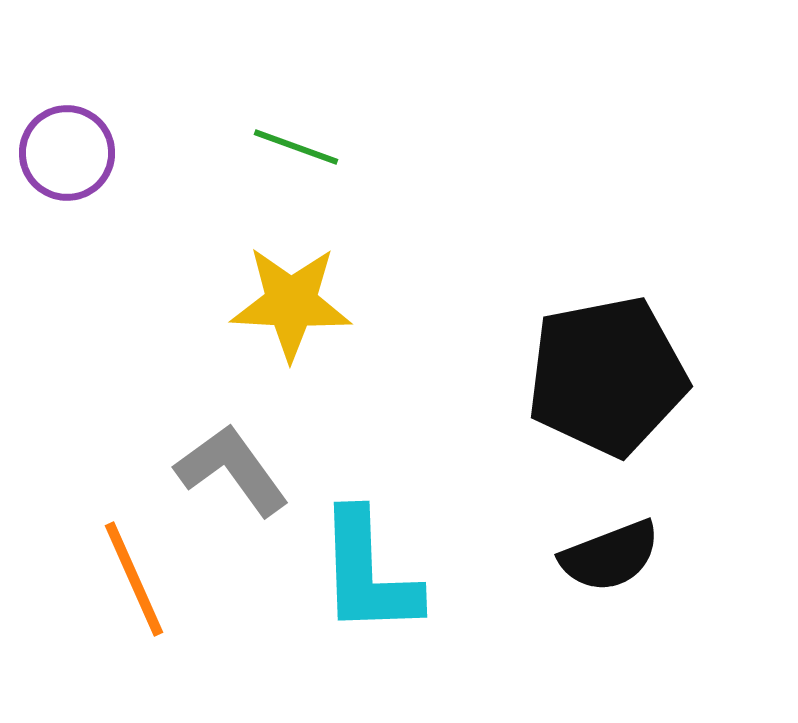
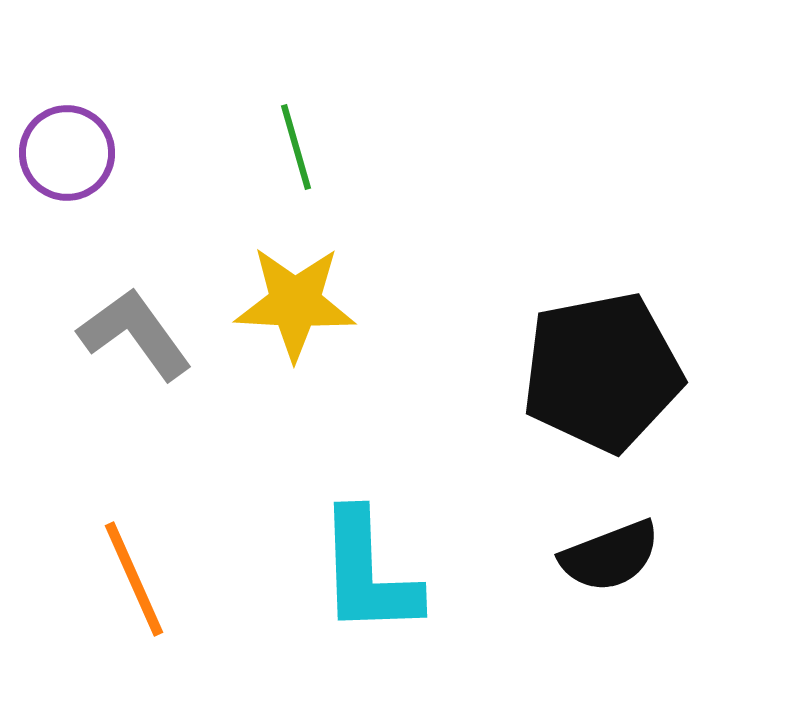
green line: rotated 54 degrees clockwise
yellow star: moved 4 px right
black pentagon: moved 5 px left, 4 px up
gray L-shape: moved 97 px left, 136 px up
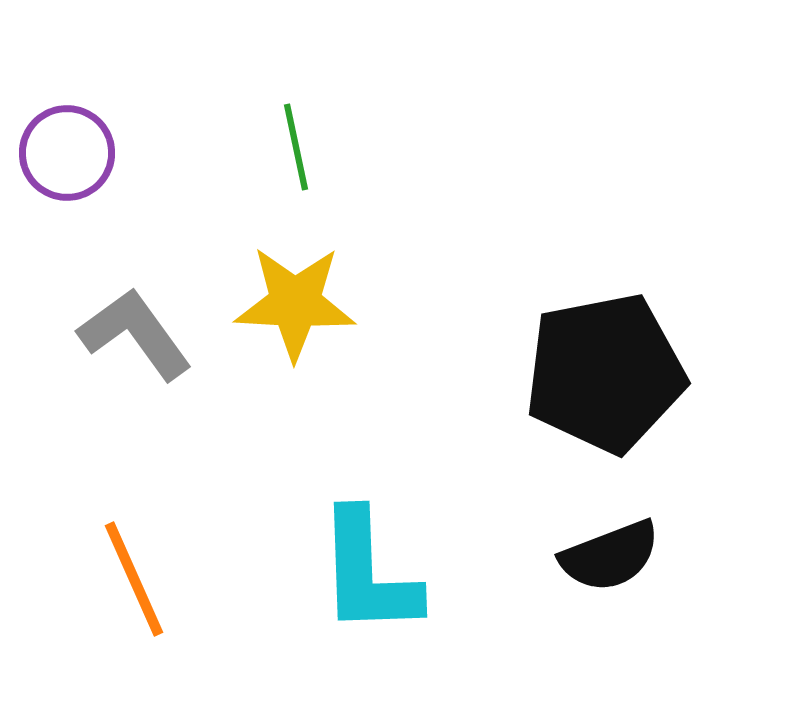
green line: rotated 4 degrees clockwise
black pentagon: moved 3 px right, 1 px down
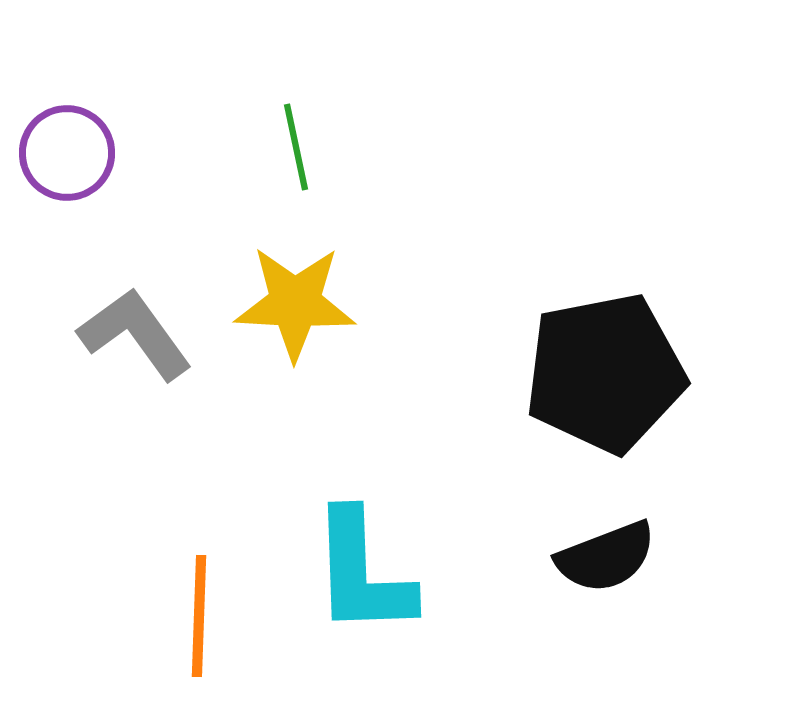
black semicircle: moved 4 px left, 1 px down
cyan L-shape: moved 6 px left
orange line: moved 65 px right, 37 px down; rotated 26 degrees clockwise
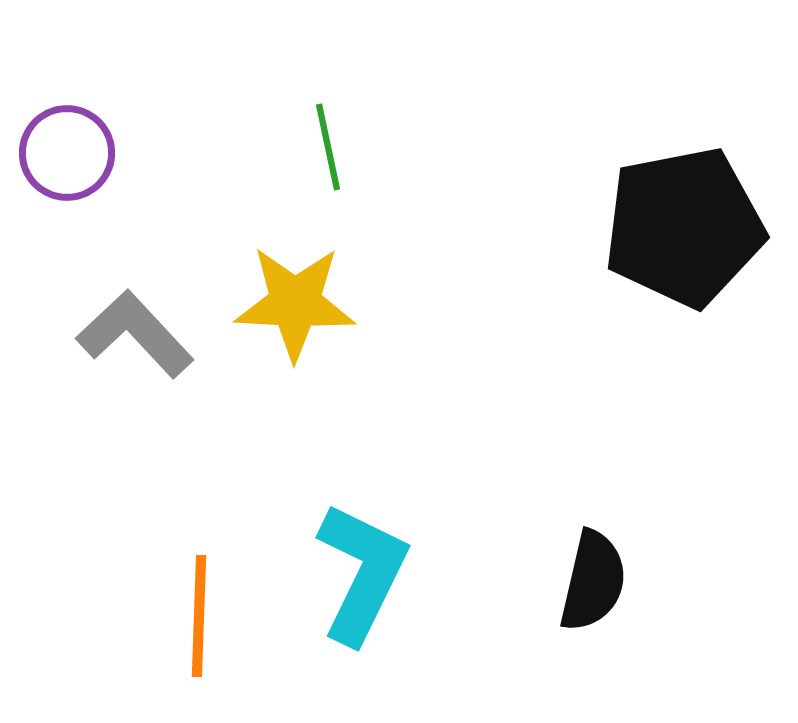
green line: moved 32 px right
gray L-shape: rotated 7 degrees counterclockwise
black pentagon: moved 79 px right, 146 px up
black semicircle: moved 13 px left, 24 px down; rotated 56 degrees counterclockwise
cyan L-shape: rotated 152 degrees counterclockwise
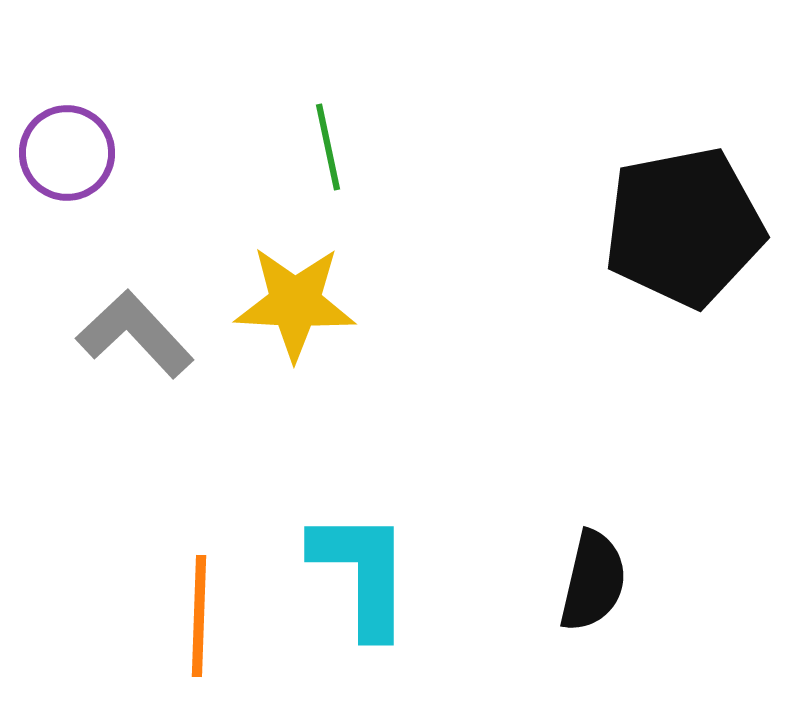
cyan L-shape: rotated 26 degrees counterclockwise
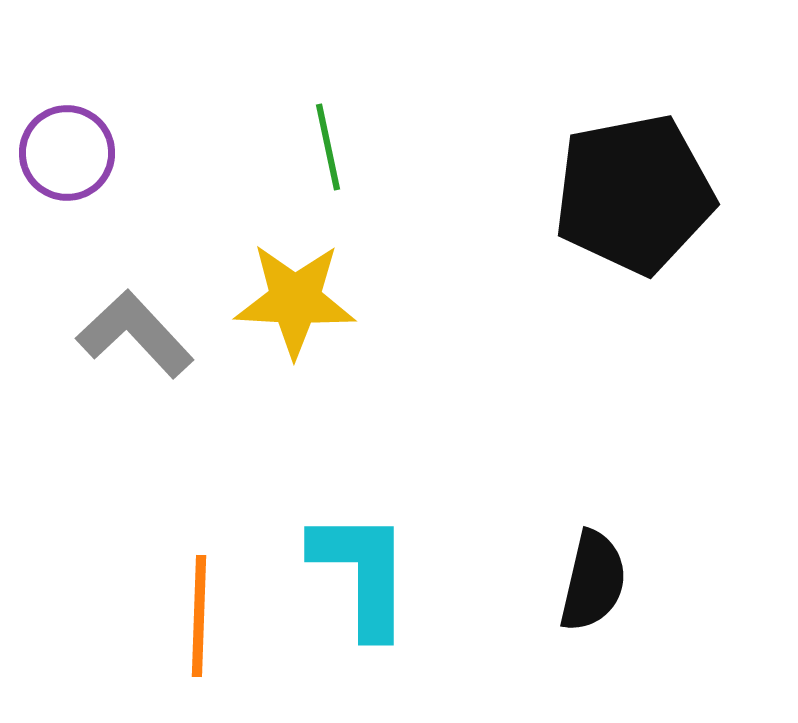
black pentagon: moved 50 px left, 33 px up
yellow star: moved 3 px up
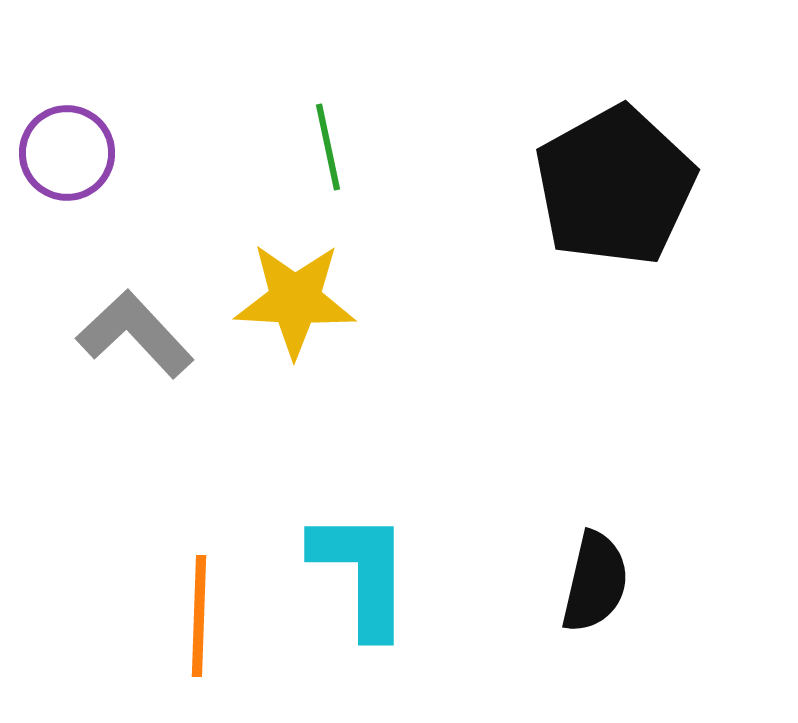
black pentagon: moved 19 px left, 8 px up; rotated 18 degrees counterclockwise
black semicircle: moved 2 px right, 1 px down
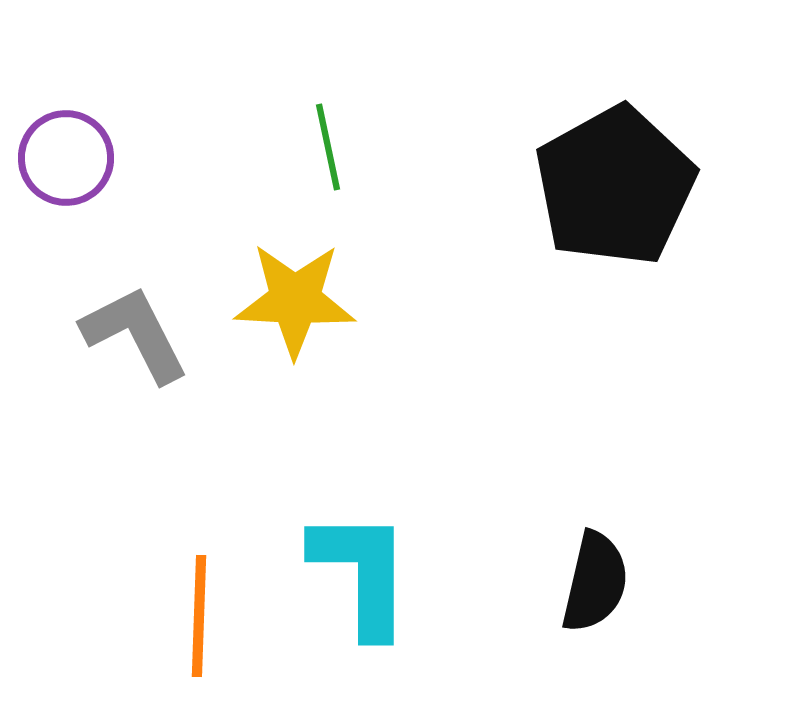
purple circle: moved 1 px left, 5 px down
gray L-shape: rotated 16 degrees clockwise
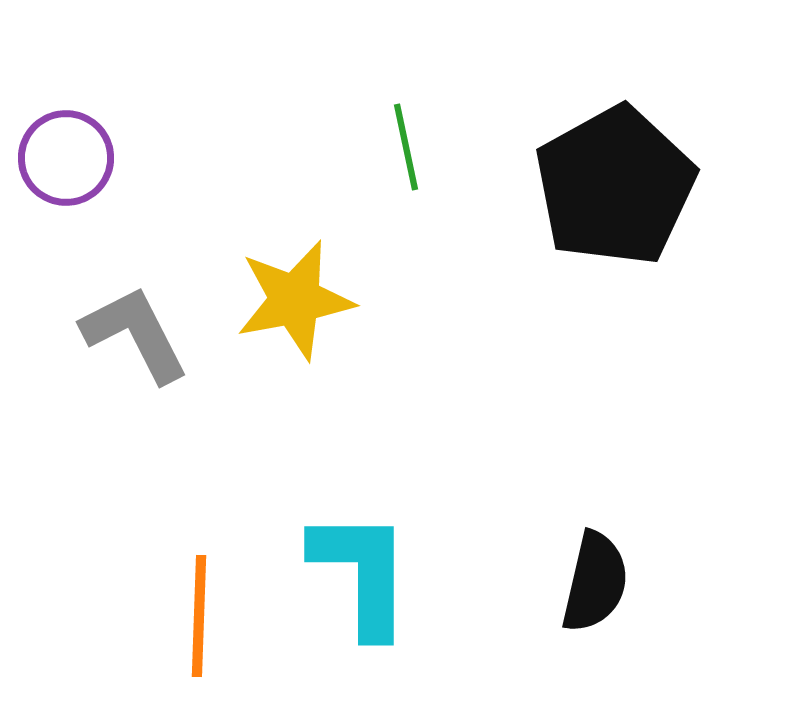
green line: moved 78 px right
yellow star: rotated 14 degrees counterclockwise
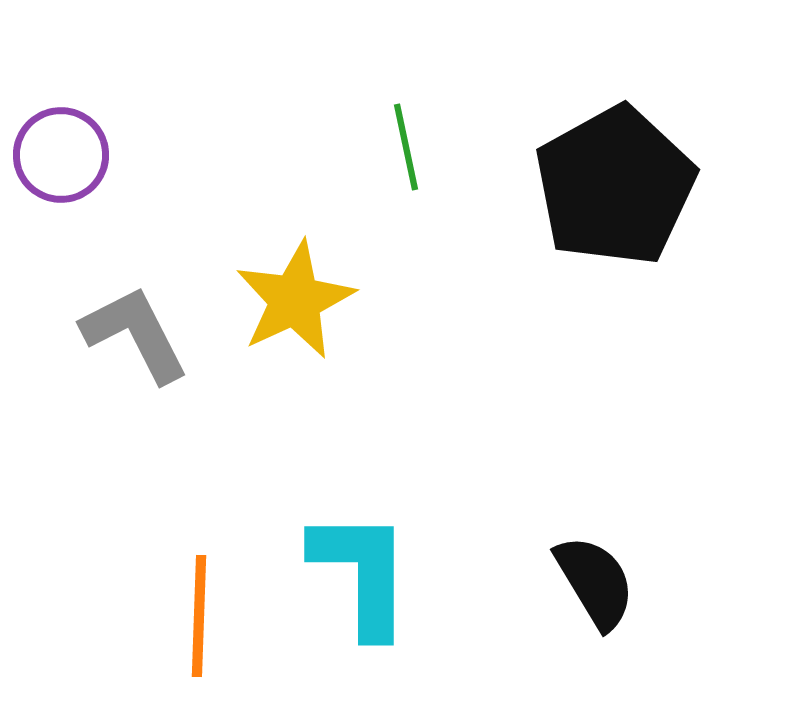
purple circle: moved 5 px left, 3 px up
yellow star: rotated 14 degrees counterclockwise
black semicircle: rotated 44 degrees counterclockwise
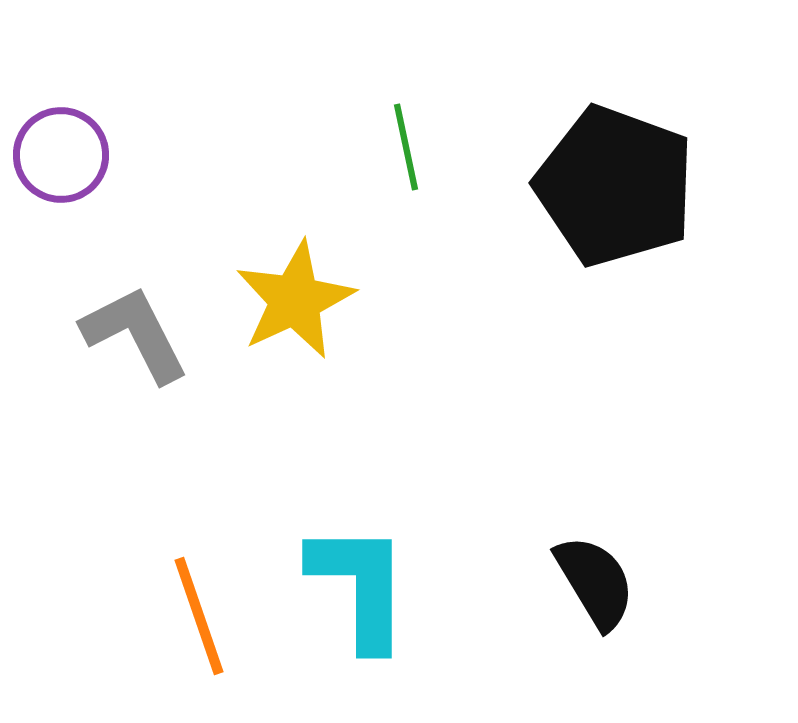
black pentagon: rotated 23 degrees counterclockwise
cyan L-shape: moved 2 px left, 13 px down
orange line: rotated 21 degrees counterclockwise
